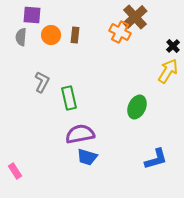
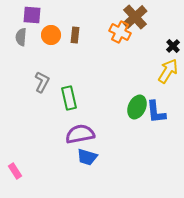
blue L-shape: moved 47 px up; rotated 100 degrees clockwise
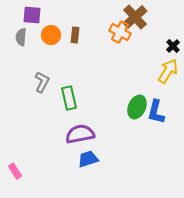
blue L-shape: rotated 20 degrees clockwise
blue trapezoid: moved 1 px right, 2 px down; rotated 145 degrees clockwise
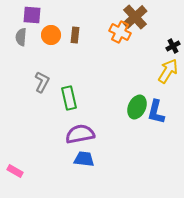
black cross: rotated 16 degrees clockwise
blue trapezoid: moved 4 px left; rotated 25 degrees clockwise
pink rectangle: rotated 28 degrees counterclockwise
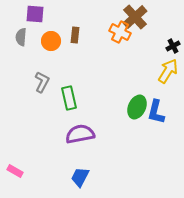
purple square: moved 3 px right, 1 px up
orange circle: moved 6 px down
blue trapezoid: moved 4 px left, 18 px down; rotated 70 degrees counterclockwise
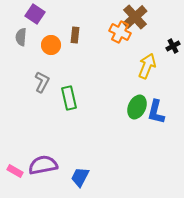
purple square: rotated 30 degrees clockwise
orange circle: moved 4 px down
yellow arrow: moved 21 px left, 5 px up; rotated 10 degrees counterclockwise
purple semicircle: moved 37 px left, 31 px down
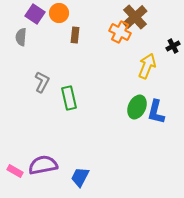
orange circle: moved 8 px right, 32 px up
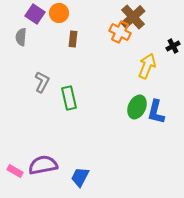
brown cross: moved 2 px left
brown rectangle: moved 2 px left, 4 px down
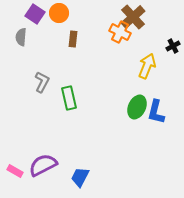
purple semicircle: rotated 16 degrees counterclockwise
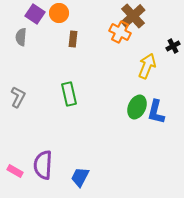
brown cross: moved 1 px up
gray L-shape: moved 24 px left, 15 px down
green rectangle: moved 4 px up
purple semicircle: rotated 60 degrees counterclockwise
